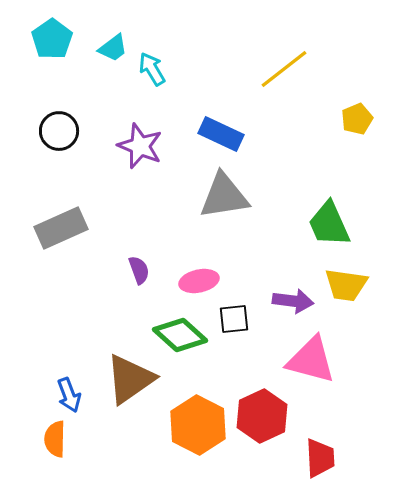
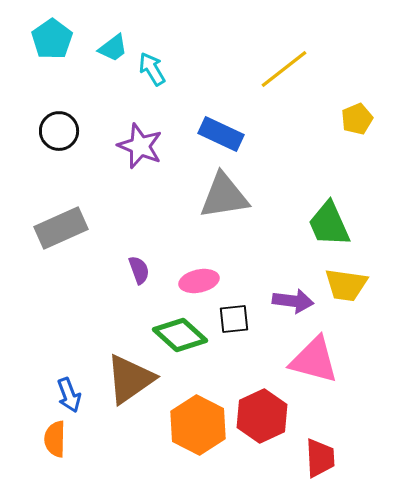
pink triangle: moved 3 px right
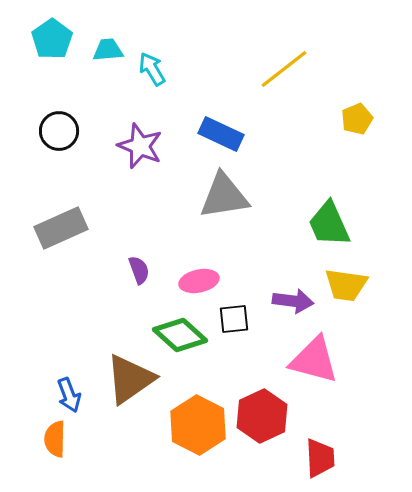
cyan trapezoid: moved 5 px left, 2 px down; rotated 148 degrees counterclockwise
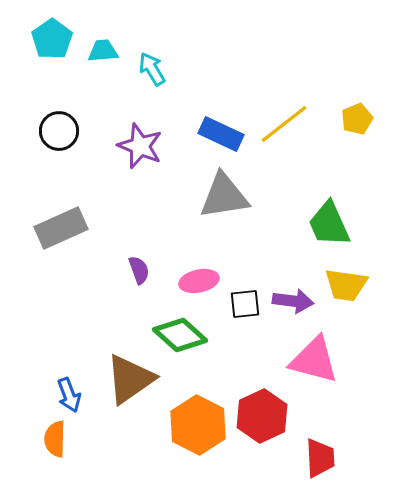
cyan trapezoid: moved 5 px left, 1 px down
yellow line: moved 55 px down
black square: moved 11 px right, 15 px up
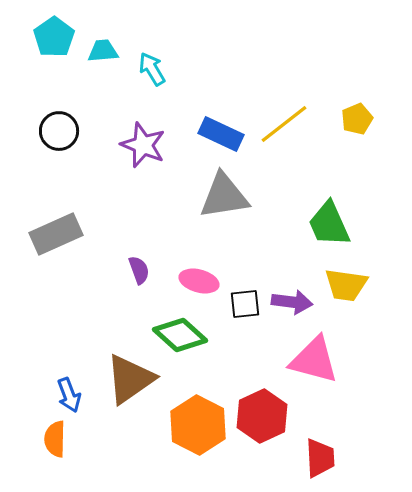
cyan pentagon: moved 2 px right, 2 px up
purple star: moved 3 px right, 1 px up
gray rectangle: moved 5 px left, 6 px down
pink ellipse: rotated 27 degrees clockwise
purple arrow: moved 1 px left, 1 px down
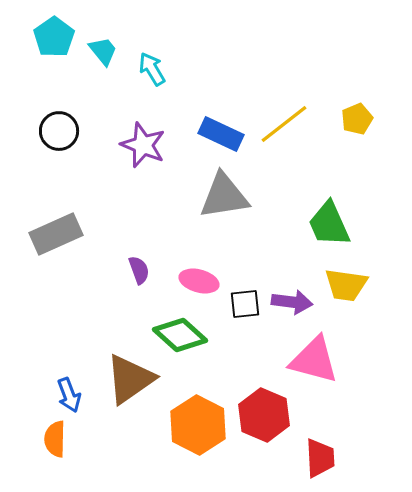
cyan trapezoid: rotated 56 degrees clockwise
red hexagon: moved 2 px right, 1 px up; rotated 12 degrees counterclockwise
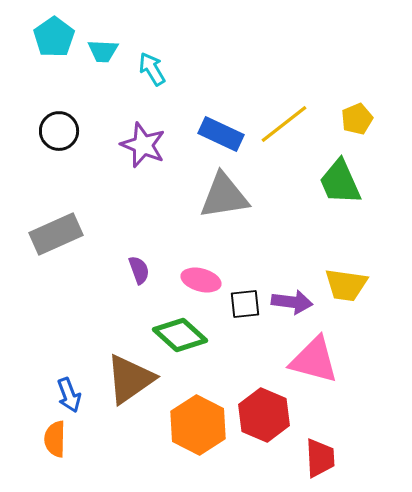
cyan trapezoid: rotated 132 degrees clockwise
green trapezoid: moved 11 px right, 42 px up
pink ellipse: moved 2 px right, 1 px up
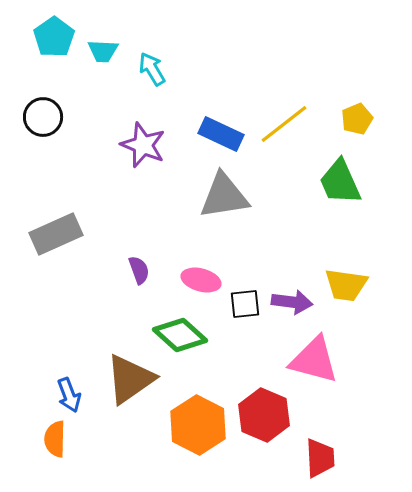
black circle: moved 16 px left, 14 px up
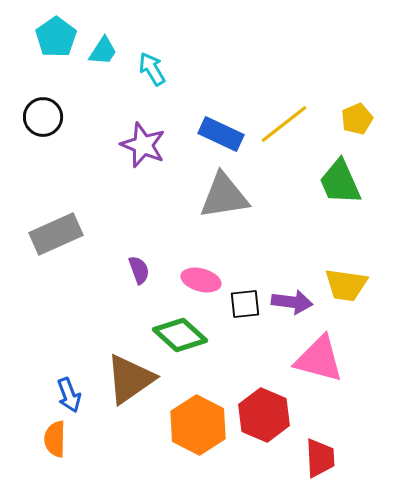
cyan pentagon: moved 2 px right
cyan trapezoid: rotated 60 degrees counterclockwise
pink triangle: moved 5 px right, 1 px up
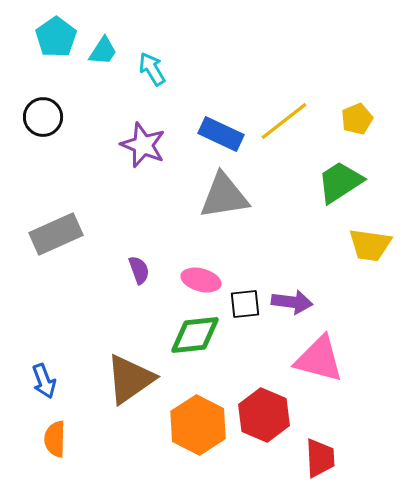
yellow line: moved 3 px up
green trapezoid: rotated 81 degrees clockwise
yellow trapezoid: moved 24 px right, 40 px up
green diamond: moved 15 px right; rotated 48 degrees counterclockwise
blue arrow: moved 25 px left, 14 px up
